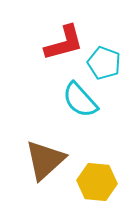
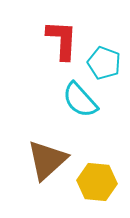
red L-shape: moved 2 px left, 3 px up; rotated 72 degrees counterclockwise
brown triangle: moved 2 px right
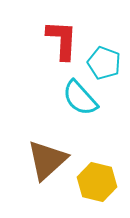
cyan semicircle: moved 2 px up
yellow hexagon: rotated 9 degrees clockwise
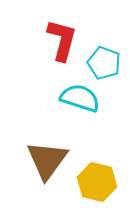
red L-shape: rotated 12 degrees clockwise
cyan semicircle: rotated 150 degrees clockwise
brown triangle: rotated 12 degrees counterclockwise
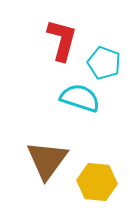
yellow hexagon: rotated 9 degrees counterclockwise
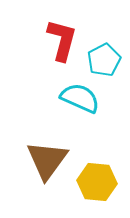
cyan pentagon: moved 3 px up; rotated 24 degrees clockwise
cyan semicircle: rotated 6 degrees clockwise
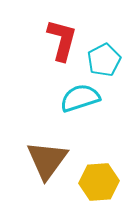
cyan semicircle: rotated 42 degrees counterclockwise
yellow hexagon: moved 2 px right; rotated 9 degrees counterclockwise
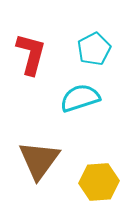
red L-shape: moved 31 px left, 14 px down
cyan pentagon: moved 10 px left, 11 px up
brown triangle: moved 8 px left
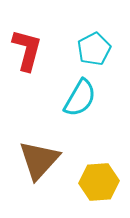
red L-shape: moved 4 px left, 4 px up
cyan semicircle: rotated 138 degrees clockwise
brown triangle: rotated 6 degrees clockwise
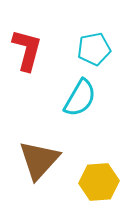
cyan pentagon: rotated 16 degrees clockwise
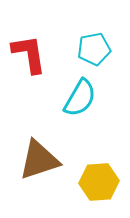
red L-shape: moved 2 px right, 4 px down; rotated 24 degrees counterclockwise
brown triangle: rotated 30 degrees clockwise
